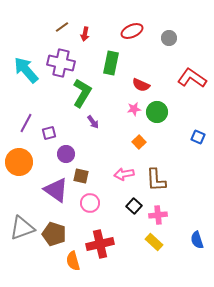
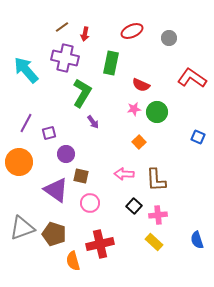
purple cross: moved 4 px right, 5 px up
pink arrow: rotated 12 degrees clockwise
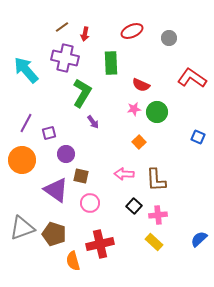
green rectangle: rotated 15 degrees counterclockwise
orange circle: moved 3 px right, 2 px up
blue semicircle: moved 2 px right, 1 px up; rotated 66 degrees clockwise
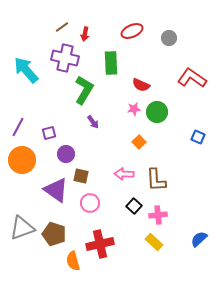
green L-shape: moved 2 px right, 3 px up
purple line: moved 8 px left, 4 px down
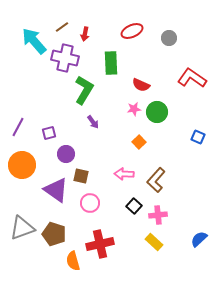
cyan arrow: moved 8 px right, 29 px up
orange circle: moved 5 px down
brown L-shape: rotated 45 degrees clockwise
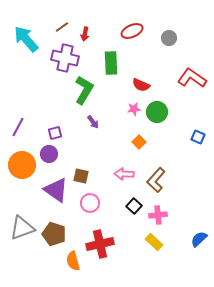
cyan arrow: moved 8 px left, 2 px up
purple square: moved 6 px right
purple circle: moved 17 px left
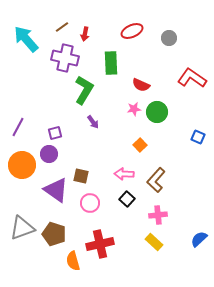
orange square: moved 1 px right, 3 px down
black square: moved 7 px left, 7 px up
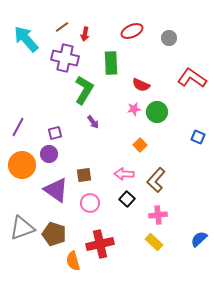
brown square: moved 3 px right, 1 px up; rotated 21 degrees counterclockwise
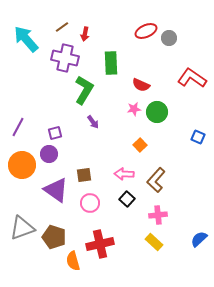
red ellipse: moved 14 px right
brown pentagon: moved 3 px down
